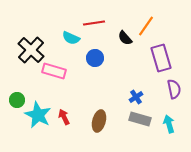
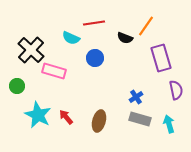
black semicircle: rotated 28 degrees counterclockwise
purple semicircle: moved 2 px right, 1 px down
green circle: moved 14 px up
red arrow: moved 2 px right; rotated 14 degrees counterclockwise
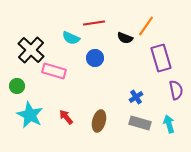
cyan star: moved 8 px left
gray rectangle: moved 4 px down
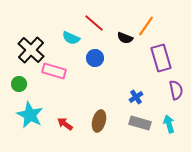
red line: rotated 50 degrees clockwise
green circle: moved 2 px right, 2 px up
red arrow: moved 1 px left, 7 px down; rotated 14 degrees counterclockwise
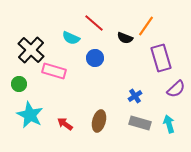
purple semicircle: moved 1 px up; rotated 60 degrees clockwise
blue cross: moved 1 px left, 1 px up
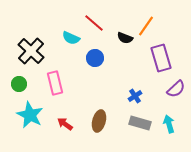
black cross: moved 1 px down
pink rectangle: moved 1 px right, 12 px down; rotated 60 degrees clockwise
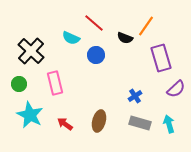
blue circle: moved 1 px right, 3 px up
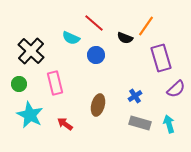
brown ellipse: moved 1 px left, 16 px up
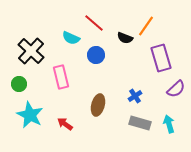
pink rectangle: moved 6 px right, 6 px up
